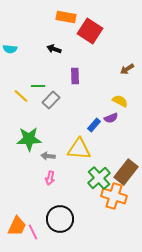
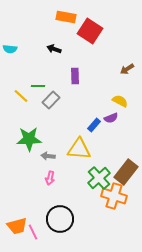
orange trapezoid: rotated 50 degrees clockwise
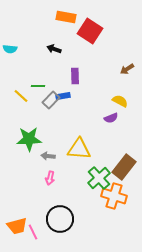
blue rectangle: moved 31 px left, 29 px up; rotated 40 degrees clockwise
brown rectangle: moved 2 px left, 5 px up
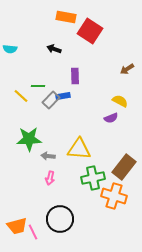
green cross: moved 6 px left; rotated 30 degrees clockwise
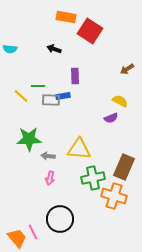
gray rectangle: rotated 48 degrees clockwise
brown rectangle: rotated 15 degrees counterclockwise
orange trapezoid: moved 12 px down; rotated 115 degrees counterclockwise
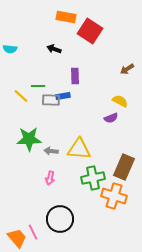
gray arrow: moved 3 px right, 5 px up
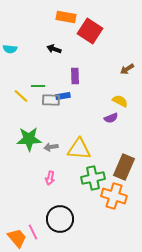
gray arrow: moved 4 px up; rotated 16 degrees counterclockwise
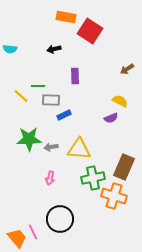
black arrow: rotated 32 degrees counterclockwise
blue rectangle: moved 1 px right, 19 px down; rotated 16 degrees counterclockwise
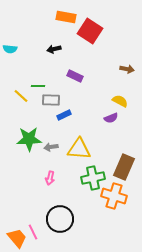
brown arrow: rotated 136 degrees counterclockwise
purple rectangle: rotated 63 degrees counterclockwise
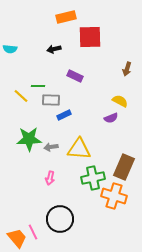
orange rectangle: rotated 24 degrees counterclockwise
red square: moved 6 px down; rotated 35 degrees counterclockwise
brown arrow: rotated 96 degrees clockwise
